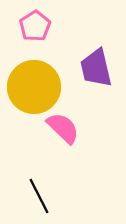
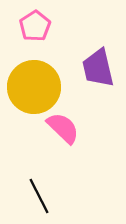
purple trapezoid: moved 2 px right
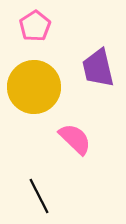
pink semicircle: moved 12 px right, 11 px down
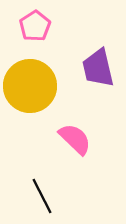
yellow circle: moved 4 px left, 1 px up
black line: moved 3 px right
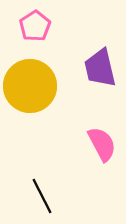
purple trapezoid: moved 2 px right
pink semicircle: moved 27 px right, 5 px down; rotated 18 degrees clockwise
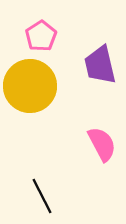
pink pentagon: moved 6 px right, 10 px down
purple trapezoid: moved 3 px up
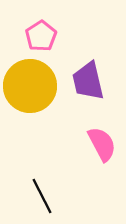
purple trapezoid: moved 12 px left, 16 px down
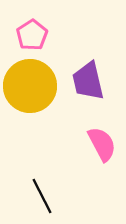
pink pentagon: moved 9 px left, 1 px up
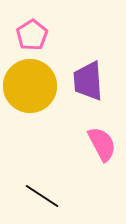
purple trapezoid: rotated 9 degrees clockwise
black line: rotated 30 degrees counterclockwise
